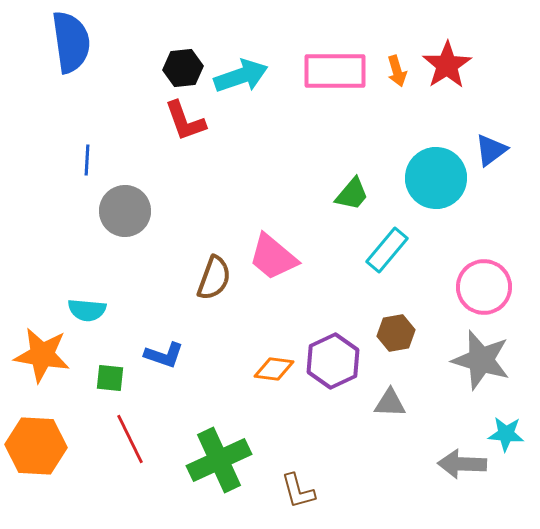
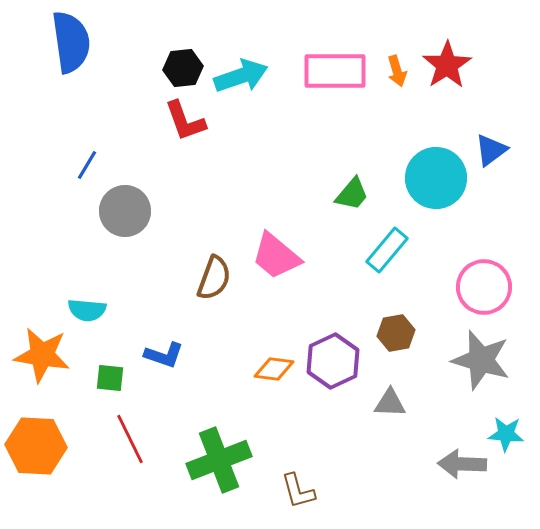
blue line: moved 5 px down; rotated 28 degrees clockwise
pink trapezoid: moved 3 px right, 1 px up
green cross: rotated 4 degrees clockwise
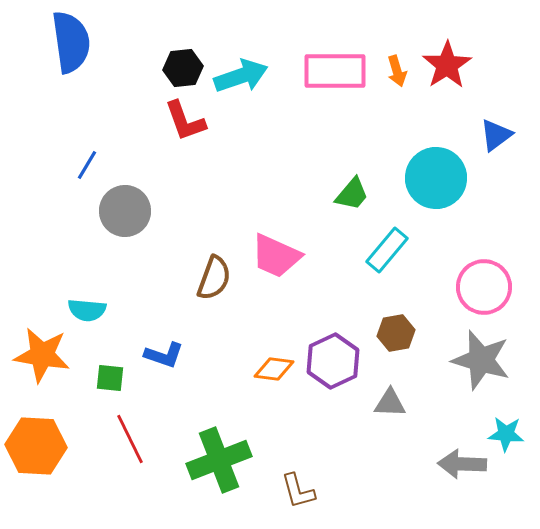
blue triangle: moved 5 px right, 15 px up
pink trapezoid: rotated 16 degrees counterclockwise
